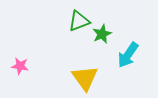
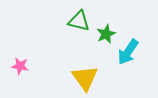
green triangle: rotated 35 degrees clockwise
green star: moved 4 px right
cyan arrow: moved 3 px up
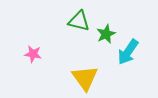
pink star: moved 13 px right, 12 px up
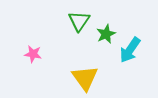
green triangle: rotated 50 degrees clockwise
cyan arrow: moved 2 px right, 2 px up
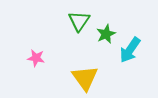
pink star: moved 3 px right, 4 px down
